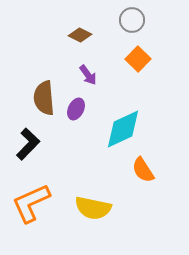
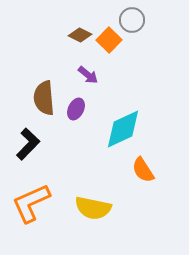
orange square: moved 29 px left, 19 px up
purple arrow: rotated 15 degrees counterclockwise
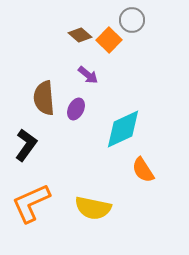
brown diamond: rotated 15 degrees clockwise
black L-shape: moved 2 px left, 1 px down; rotated 8 degrees counterclockwise
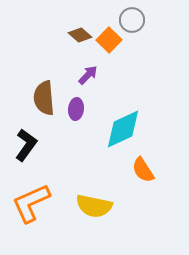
purple arrow: rotated 85 degrees counterclockwise
purple ellipse: rotated 20 degrees counterclockwise
yellow semicircle: moved 1 px right, 2 px up
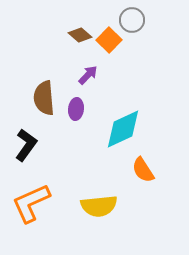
yellow semicircle: moved 5 px right; rotated 18 degrees counterclockwise
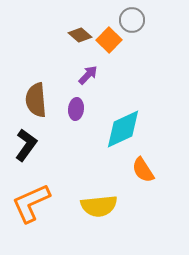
brown semicircle: moved 8 px left, 2 px down
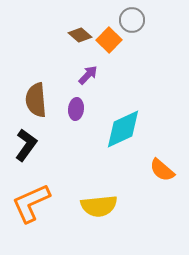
orange semicircle: moved 19 px right; rotated 16 degrees counterclockwise
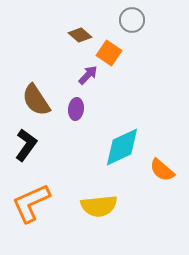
orange square: moved 13 px down; rotated 10 degrees counterclockwise
brown semicircle: rotated 28 degrees counterclockwise
cyan diamond: moved 1 px left, 18 px down
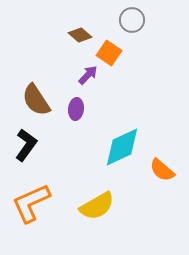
yellow semicircle: moved 2 px left; rotated 24 degrees counterclockwise
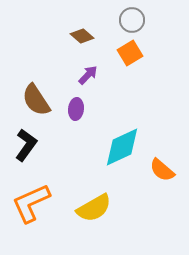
brown diamond: moved 2 px right, 1 px down
orange square: moved 21 px right; rotated 25 degrees clockwise
yellow semicircle: moved 3 px left, 2 px down
